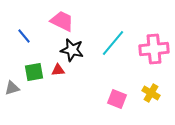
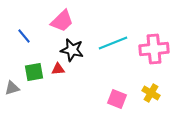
pink trapezoid: rotated 110 degrees clockwise
cyan line: rotated 28 degrees clockwise
red triangle: moved 1 px up
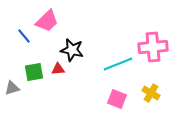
pink trapezoid: moved 15 px left
cyan line: moved 5 px right, 21 px down
pink cross: moved 1 px left, 2 px up
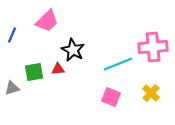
blue line: moved 12 px left, 1 px up; rotated 63 degrees clockwise
black star: moved 1 px right; rotated 15 degrees clockwise
yellow cross: rotated 12 degrees clockwise
pink square: moved 6 px left, 2 px up
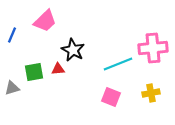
pink trapezoid: moved 2 px left
pink cross: moved 1 px down
yellow cross: rotated 36 degrees clockwise
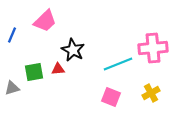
yellow cross: rotated 18 degrees counterclockwise
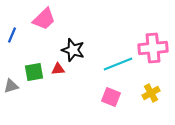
pink trapezoid: moved 1 px left, 2 px up
black star: rotated 10 degrees counterclockwise
gray triangle: moved 1 px left, 2 px up
